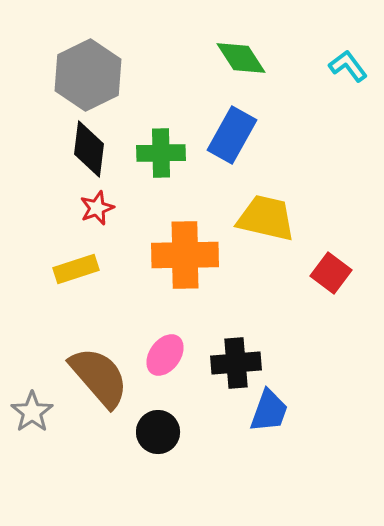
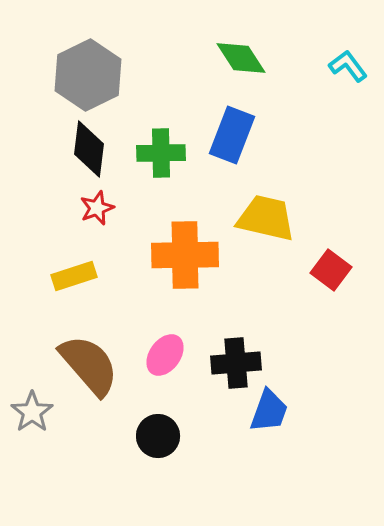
blue rectangle: rotated 8 degrees counterclockwise
yellow rectangle: moved 2 px left, 7 px down
red square: moved 3 px up
brown semicircle: moved 10 px left, 12 px up
black circle: moved 4 px down
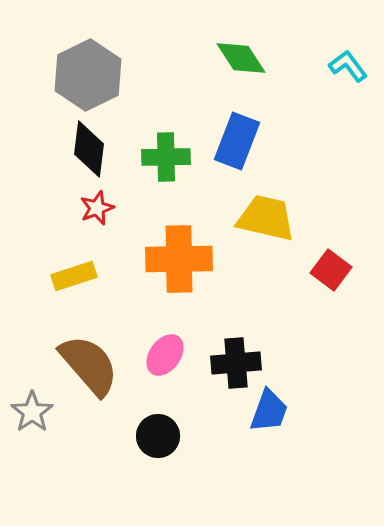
blue rectangle: moved 5 px right, 6 px down
green cross: moved 5 px right, 4 px down
orange cross: moved 6 px left, 4 px down
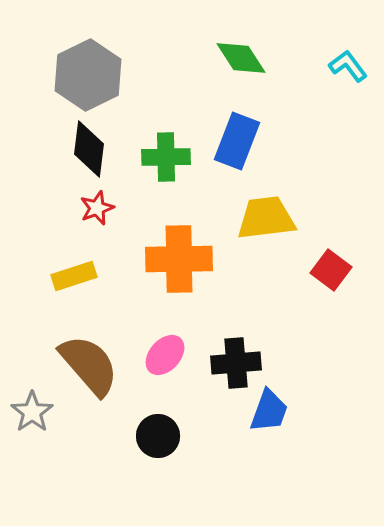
yellow trapezoid: rotated 20 degrees counterclockwise
pink ellipse: rotated 6 degrees clockwise
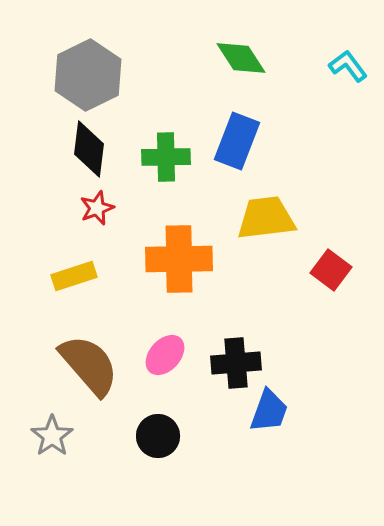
gray star: moved 20 px right, 24 px down
